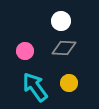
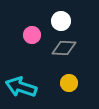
pink circle: moved 7 px right, 16 px up
cyan arrow: moved 14 px left; rotated 36 degrees counterclockwise
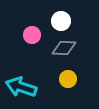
yellow circle: moved 1 px left, 4 px up
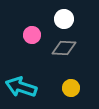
white circle: moved 3 px right, 2 px up
yellow circle: moved 3 px right, 9 px down
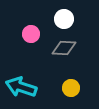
pink circle: moved 1 px left, 1 px up
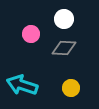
cyan arrow: moved 1 px right, 2 px up
